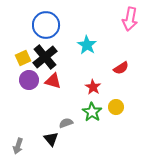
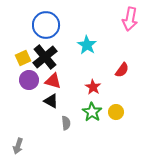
red semicircle: moved 1 px right, 2 px down; rotated 21 degrees counterclockwise
yellow circle: moved 5 px down
gray semicircle: rotated 104 degrees clockwise
black triangle: moved 38 px up; rotated 21 degrees counterclockwise
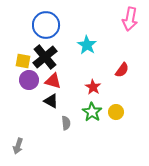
yellow square: moved 3 px down; rotated 35 degrees clockwise
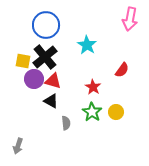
purple circle: moved 5 px right, 1 px up
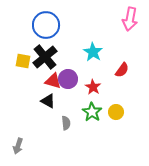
cyan star: moved 6 px right, 7 px down
purple circle: moved 34 px right
black triangle: moved 3 px left
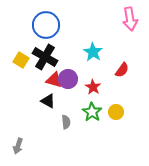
pink arrow: rotated 20 degrees counterclockwise
black cross: rotated 20 degrees counterclockwise
yellow square: moved 2 px left, 1 px up; rotated 21 degrees clockwise
red triangle: moved 1 px right, 1 px up
gray semicircle: moved 1 px up
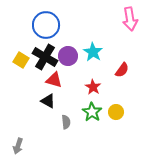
purple circle: moved 23 px up
